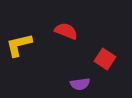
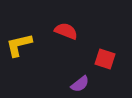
red square: rotated 15 degrees counterclockwise
purple semicircle: rotated 30 degrees counterclockwise
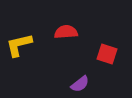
red semicircle: moved 1 px down; rotated 25 degrees counterclockwise
red square: moved 2 px right, 5 px up
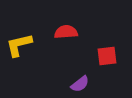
red square: moved 2 px down; rotated 25 degrees counterclockwise
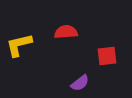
purple semicircle: moved 1 px up
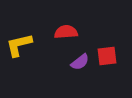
purple semicircle: moved 21 px up
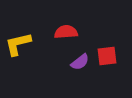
yellow L-shape: moved 1 px left, 1 px up
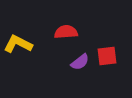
yellow L-shape: rotated 40 degrees clockwise
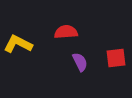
red square: moved 9 px right, 2 px down
purple semicircle: rotated 78 degrees counterclockwise
